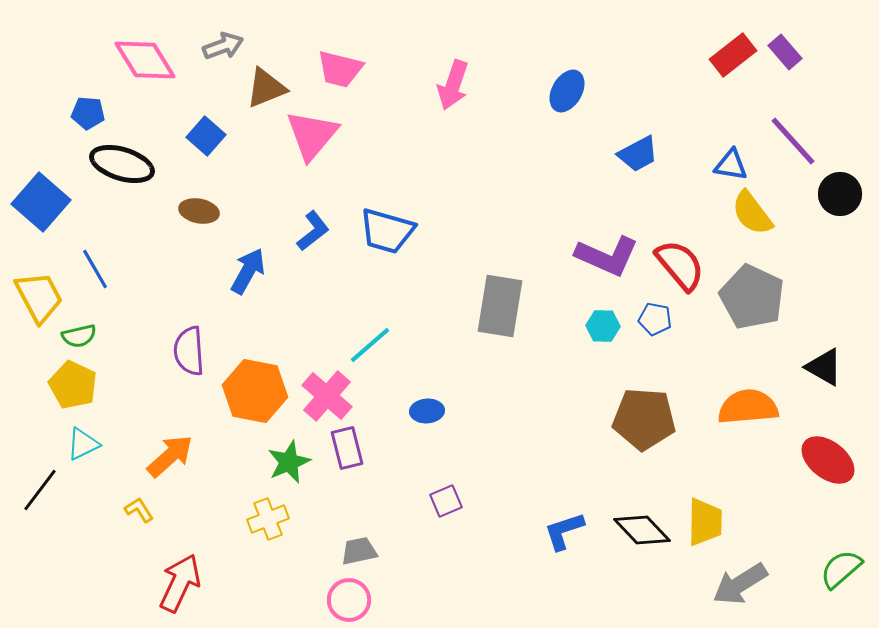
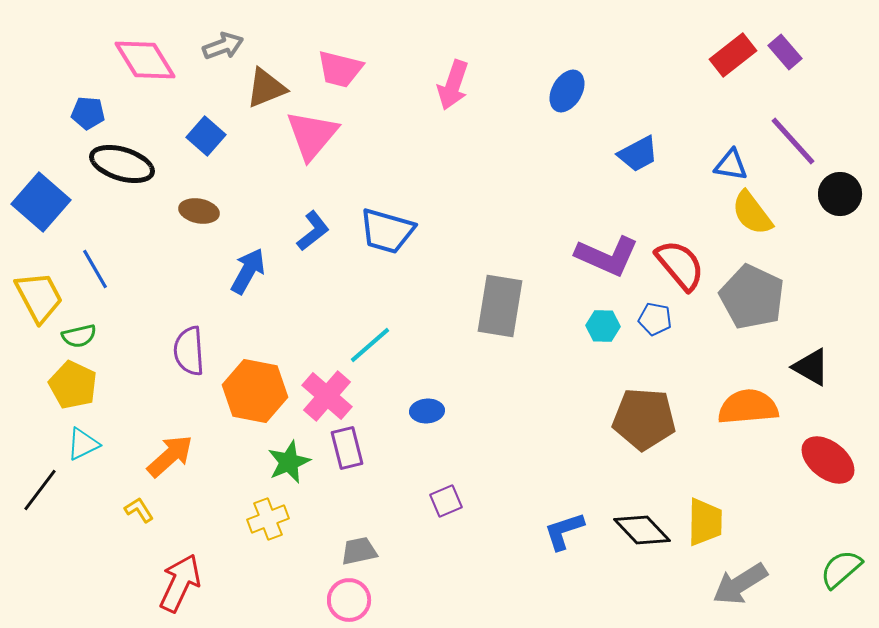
black triangle at (824, 367): moved 13 px left
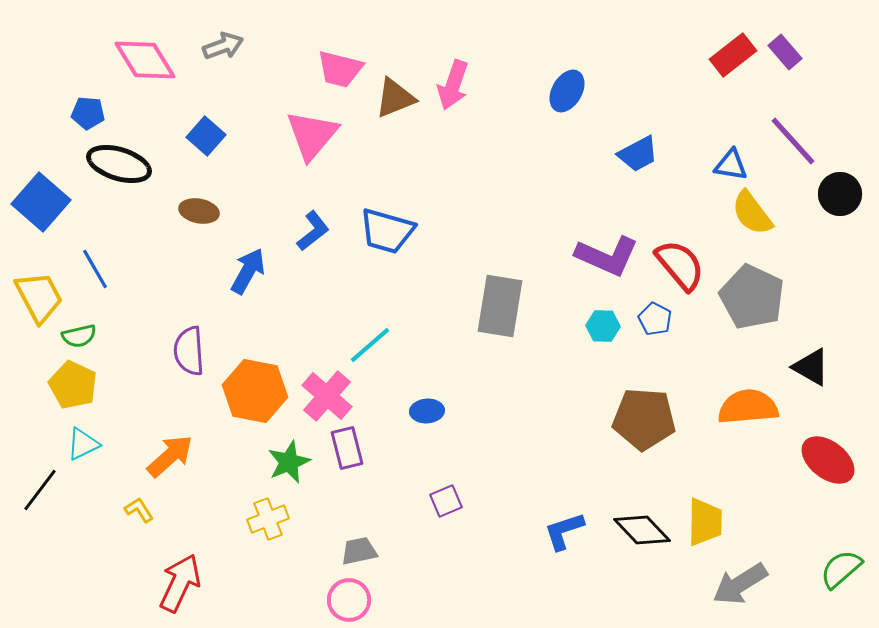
brown triangle at (266, 88): moved 129 px right, 10 px down
black ellipse at (122, 164): moved 3 px left
blue pentagon at (655, 319): rotated 16 degrees clockwise
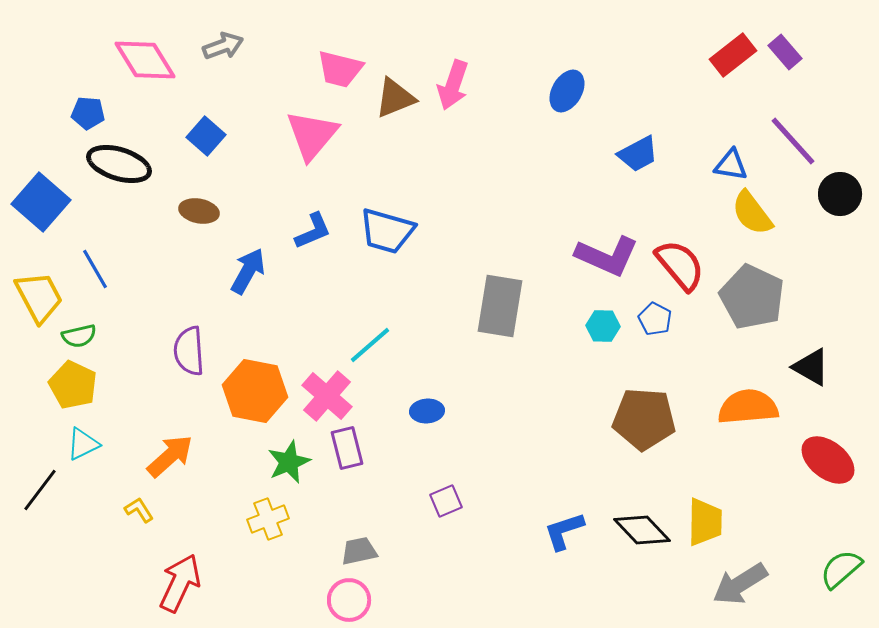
blue L-shape at (313, 231): rotated 15 degrees clockwise
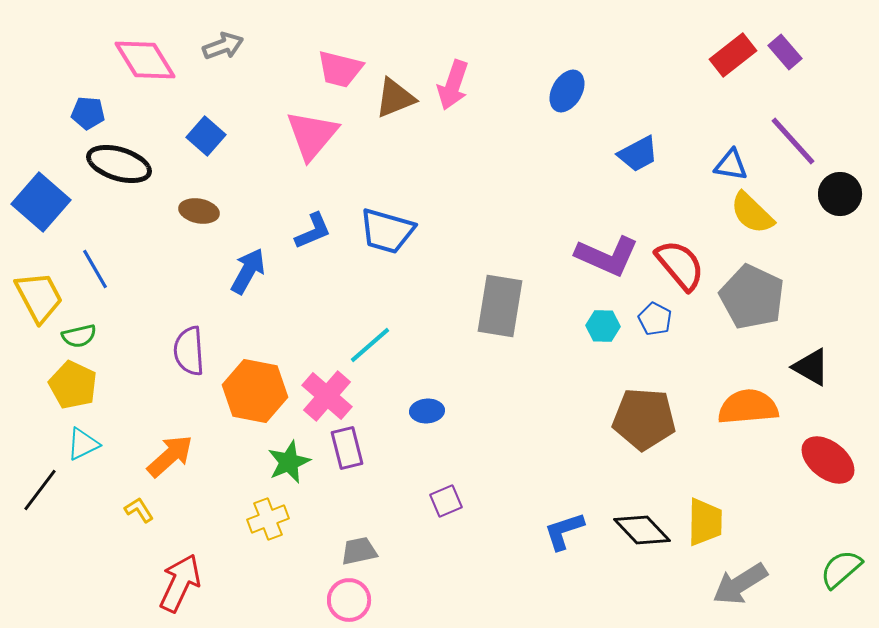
yellow semicircle at (752, 213): rotated 9 degrees counterclockwise
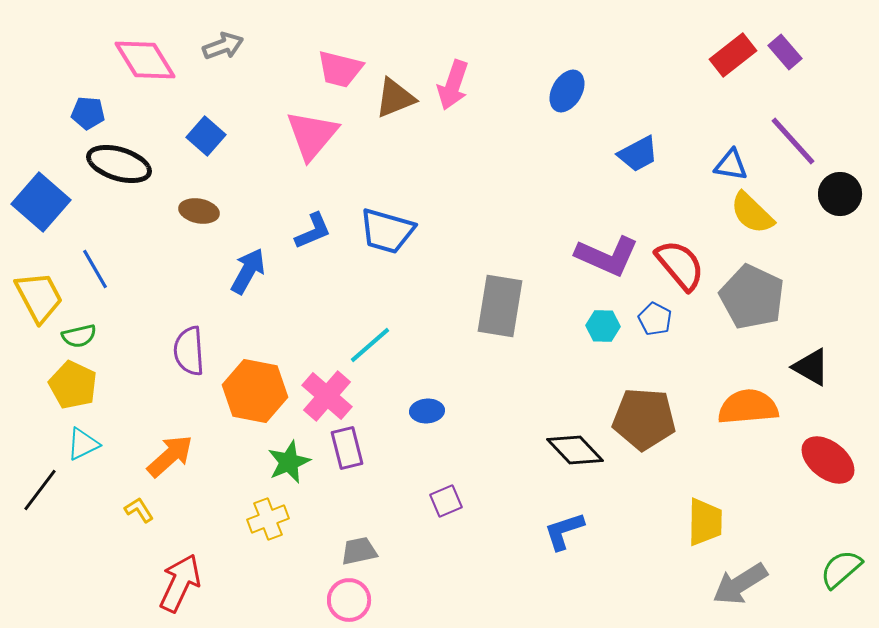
black diamond at (642, 530): moved 67 px left, 80 px up
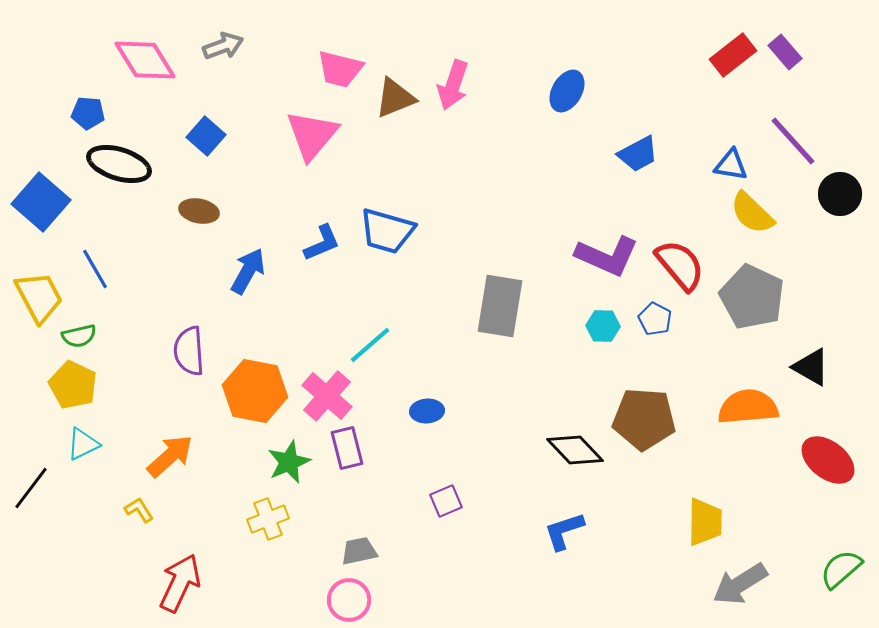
blue L-shape at (313, 231): moved 9 px right, 12 px down
black line at (40, 490): moved 9 px left, 2 px up
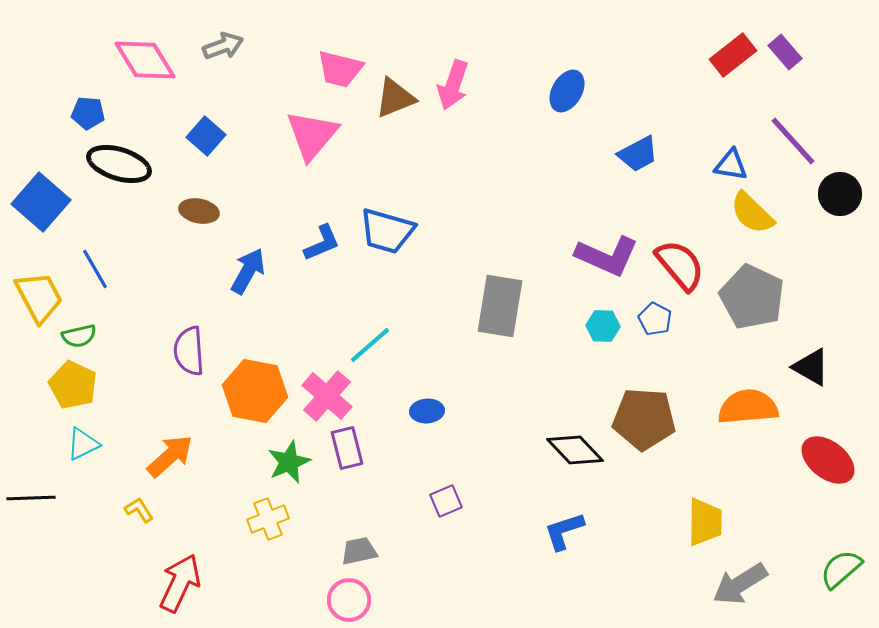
black line at (31, 488): moved 10 px down; rotated 51 degrees clockwise
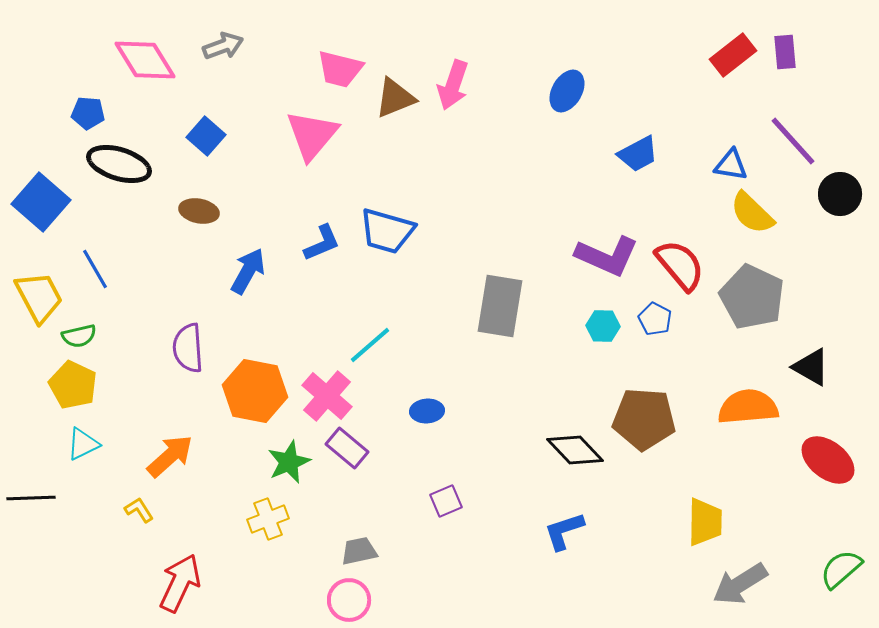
purple rectangle at (785, 52): rotated 36 degrees clockwise
purple semicircle at (189, 351): moved 1 px left, 3 px up
purple rectangle at (347, 448): rotated 36 degrees counterclockwise
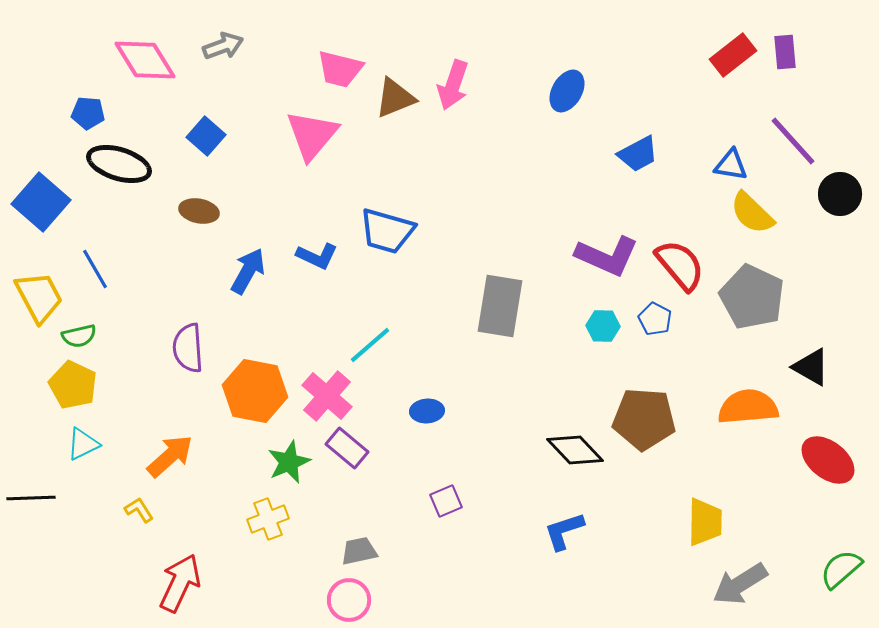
blue L-shape at (322, 243): moved 5 px left, 13 px down; rotated 48 degrees clockwise
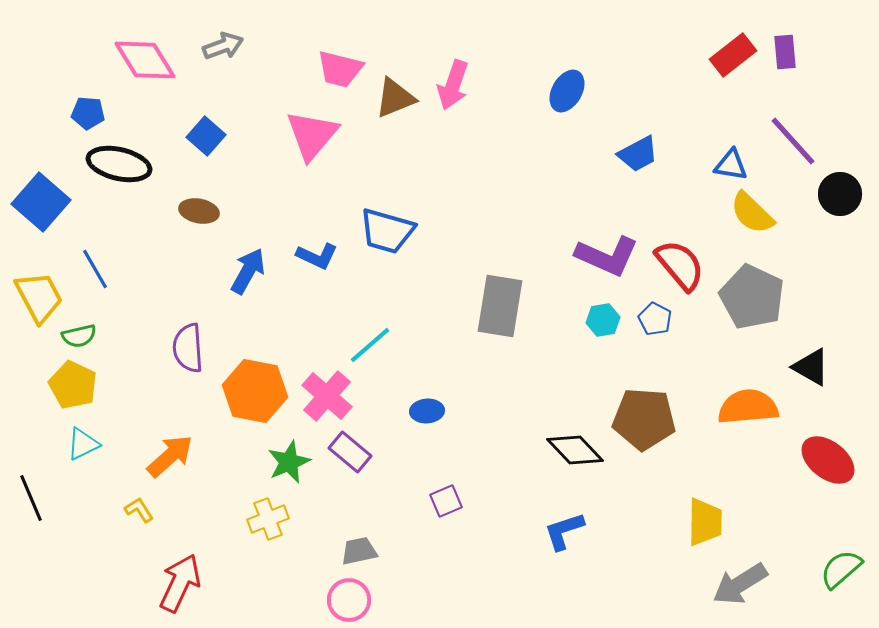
black ellipse at (119, 164): rotated 4 degrees counterclockwise
cyan hexagon at (603, 326): moved 6 px up; rotated 12 degrees counterclockwise
purple rectangle at (347, 448): moved 3 px right, 4 px down
black line at (31, 498): rotated 69 degrees clockwise
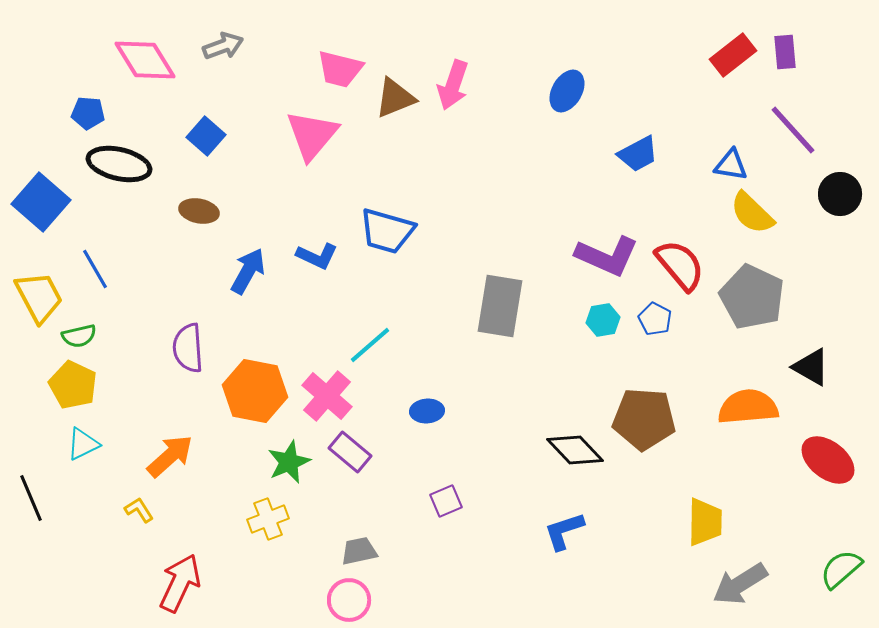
purple line at (793, 141): moved 11 px up
